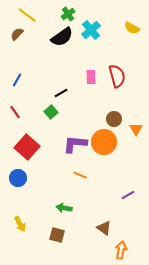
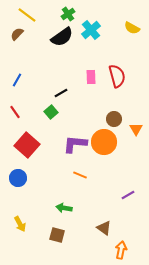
red square: moved 2 px up
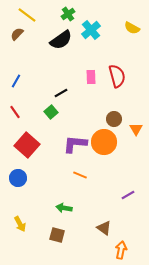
black semicircle: moved 1 px left, 3 px down
blue line: moved 1 px left, 1 px down
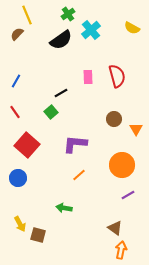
yellow line: rotated 30 degrees clockwise
pink rectangle: moved 3 px left
orange circle: moved 18 px right, 23 px down
orange line: moved 1 px left; rotated 64 degrees counterclockwise
brown triangle: moved 11 px right
brown square: moved 19 px left
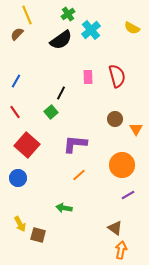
black line: rotated 32 degrees counterclockwise
brown circle: moved 1 px right
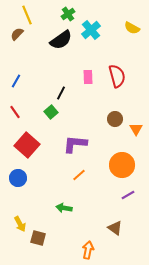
brown square: moved 3 px down
orange arrow: moved 33 px left
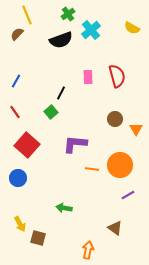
black semicircle: rotated 15 degrees clockwise
orange circle: moved 2 px left
orange line: moved 13 px right, 6 px up; rotated 48 degrees clockwise
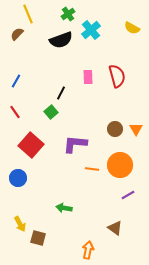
yellow line: moved 1 px right, 1 px up
brown circle: moved 10 px down
red square: moved 4 px right
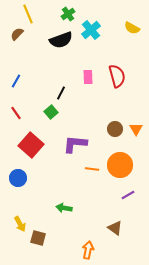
red line: moved 1 px right, 1 px down
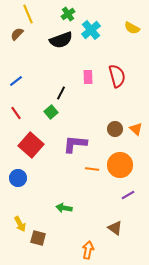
blue line: rotated 24 degrees clockwise
orange triangle: rotated 16 degrees counterclockwise
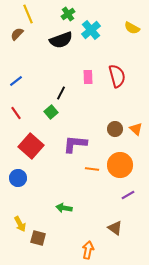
red square: moved 1 px down
